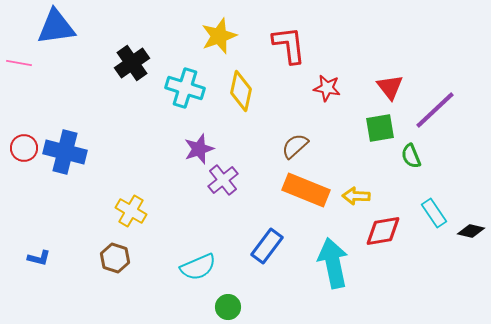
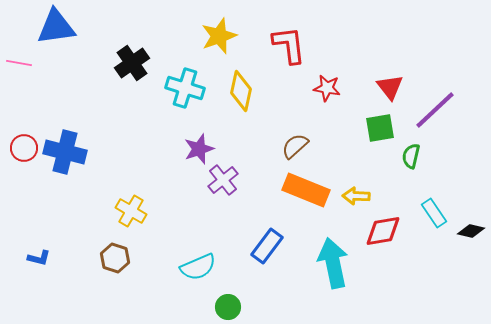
green semicircle: rotated 35 degrees clockwise
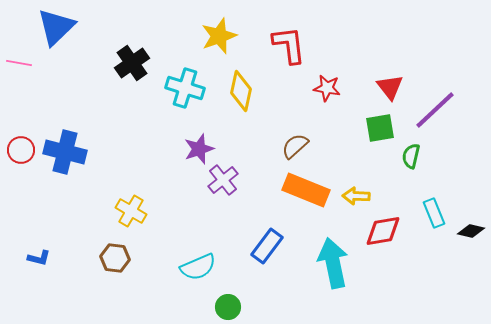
blue triangle: rotated 36 degrees counterclockwise
red circle: moved 3 px left, 2 px down
cyan rectangle: rotated 12 degrees clockwise
brown hexagon: rotated 12 degrees counterclockwise
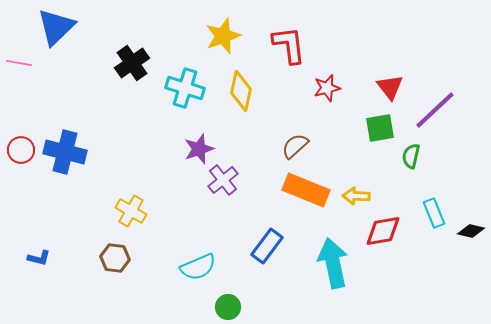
yellow star: moved 4 px right
red star: rotated 24 degrees counterclockwise
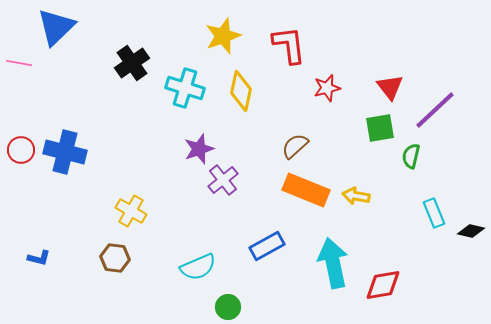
yellow arrow: rotated 8 degrees clockwise
red diamond: moved 54 px down
blue rectangle: rotated 24 degrees clockwise
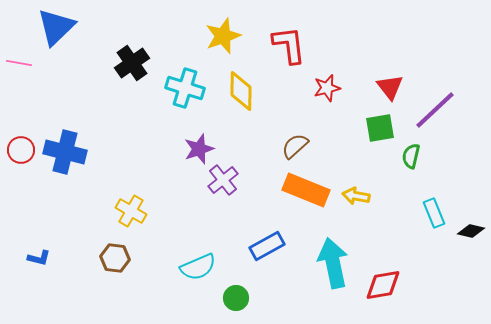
yellow diamond: rotated 12 degrees counterclockwise
green circle: moved 8 px right, 9 px up
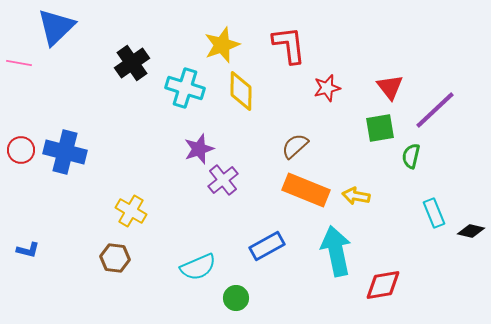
yellow star: moved 1 px left, 9 px down
blue L-shape: moved 11 px left, 8 px up
cyan arrow: moved 3 px right, 12 px up
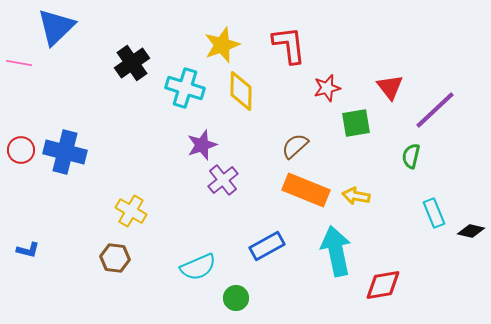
green square: moved 24 px left, 5 px up
purple star: moved 3 px right, 4 px up
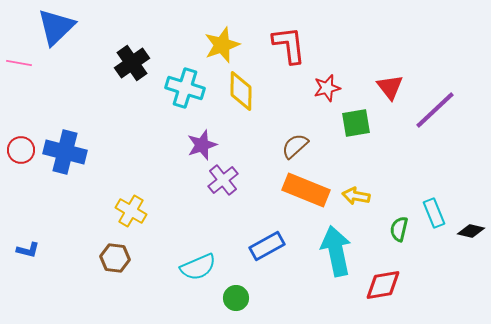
green semicircle: moved 12 px left, 73 px down
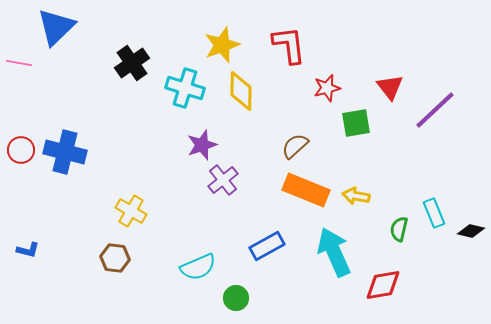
cyan arrow: moved 2 px left, 1 px down; rotated 12 degrees counterclockwise
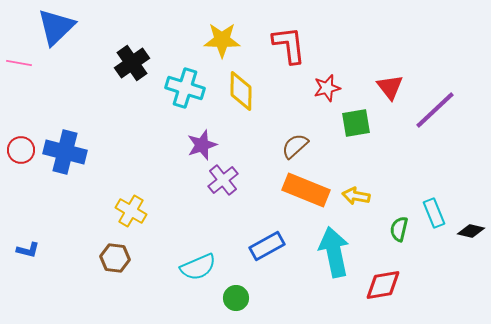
yellow star: moved 5 px up; rotated 21 degrees clockwise
cyan arrow: rotated 12 degrees clockwise
